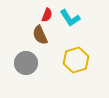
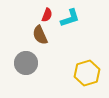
cyan L-shape: rotated 75 degrees counterclockwise
yellow hexagon: moved 11 px right, 13 px down
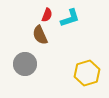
gray circle: moved 1 px left, 1 px down
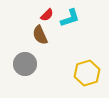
red semicircle: rotated 24 degrees clockwise
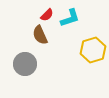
yellow hexagon: moved 6 px right, 23 px up
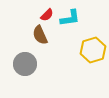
cyan L-shape: rotated 10 degrees clockwise
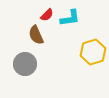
brown semicircle: moved 4 px left
yellow hexagon: moved 2 px down
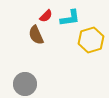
red semicircle: moved 1 px left, 1 px down
yellow hexagon: moved 2 px left, 12 px up
gray circle: moved 20 px down
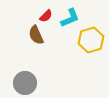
cyan L-shape: rotated 15 degrees counterclockwise
gray circle: moved 1 px up
